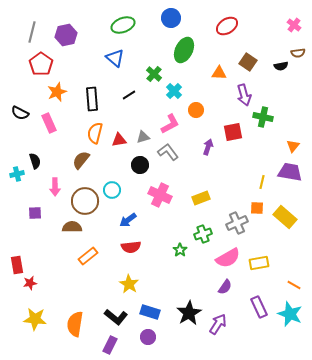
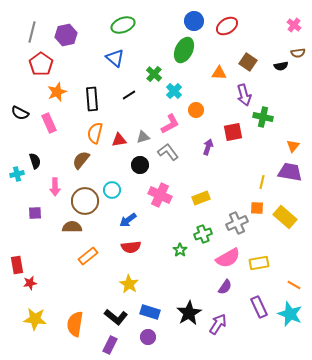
blue circle at (171, 18): moved 23 px right, 3 px down
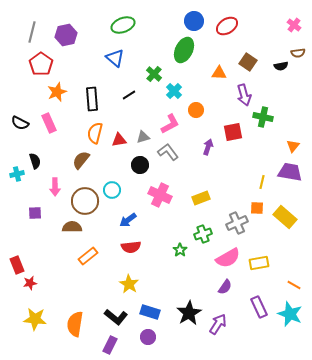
black semicircle at (20, 113): moved 10 px down
red rectangle at (17, 265): rotated 12 degrees counterclockwise
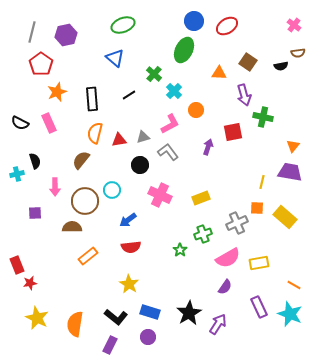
yellow star at (35, 319): moved 2 px right, 1 px up; rotated 20 degrees clockwise
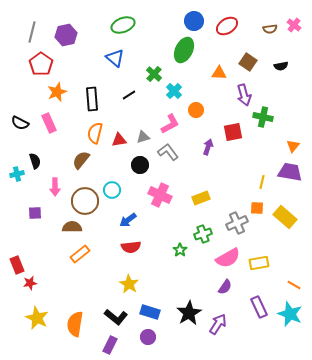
brown semicircle at (298, 53): moved 28 px left, 24 px up
orange rectangle at (88, 256): moved 8 px left, 2 px up
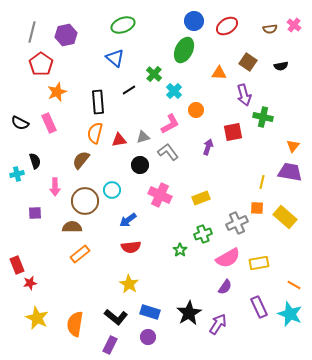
black line at (129, 95): moved 5 px up
black rectangle at (92, 99): moved 6 px right, 3 px down
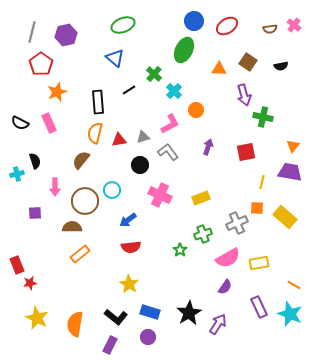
orange triangle at (219, 73): moved 4 px up
red square at (233, 132): moved 13 px right, 20 px down
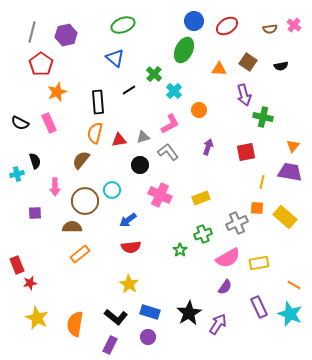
orange circle at (196, 110): moved 3 px right
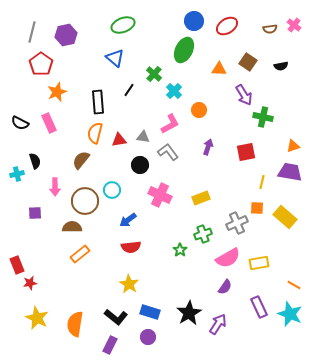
black line at (129, 90): rotated 24 degrees counterclockwise
purple arrow at (244, 95): rotated 15 degrees counterclockwise
gray triangle at (143, 137): rotated 24 degrees clockwise
orange triangle at (293, 146): rotated 32 degrees clockwise
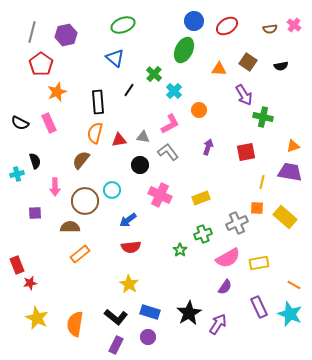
brown semicircle at (72, 227): moved 2 px left
purple rectangle at (110, 345): moved 6 px right
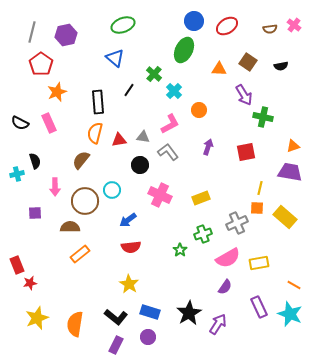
yellow line at (262, 182): moved 2 px left, 6 px down
yellow star at (37, 318): rotated 25 degrees clockwise
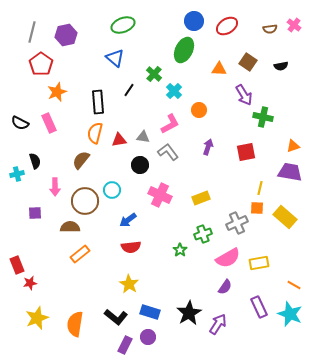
purple rectangle at (116, 345): moved 9 px right
